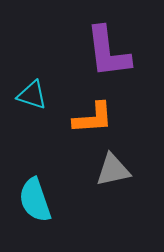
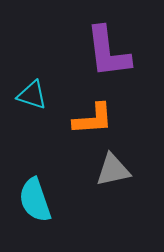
orange L-shape: moved 1 px down
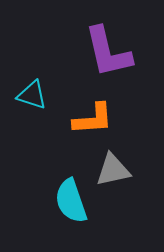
purple L-shape: rotated 6 degrees counterclockwise
cyan semicircle: moved 36 px right, 1 px down
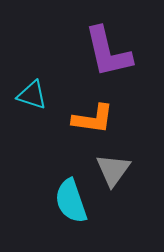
orange L-shape: rotated 12 degrees clockwise
gray triangle: rotated 42 degrees counterclockwise
